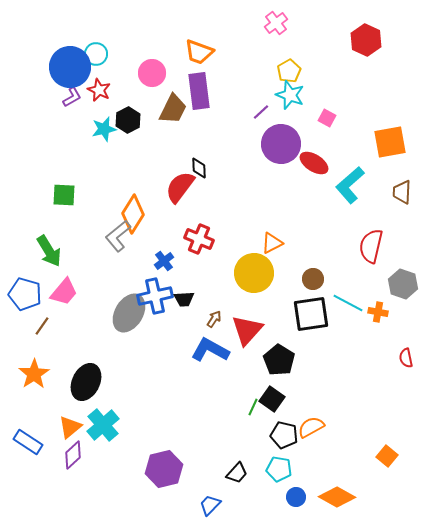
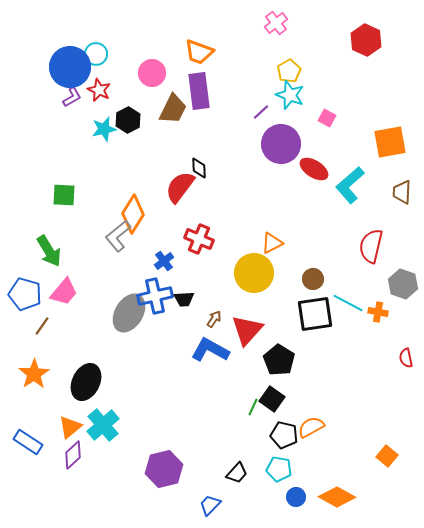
red ellipse at (314, 163): moved 6 px down
black square at (311, 314): moved 4 px right
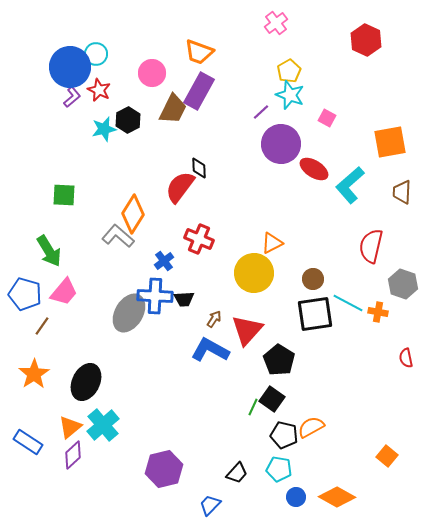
purple rectangle at (199, 91): rotated 36 degrees clockwise
purple L-shape at (72, 97): rotated 10 degrees counterclockwise
gray L-shape at (118, 236): rotated 80 degrees clockwise
blue cross at (155, 296): rotated 16 degrees clockwise
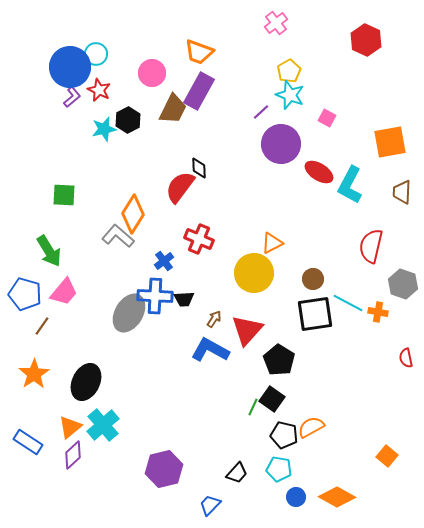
red ellipse at (314, 169): moved 5 px right, 3 px down
cyan L-shape at (350, 185): rotated 21 degrees counterclockwise
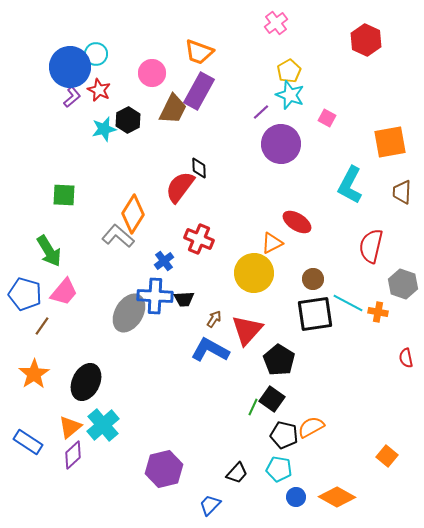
red ellipse at (319, 172): moved 22 px left, 50 px down
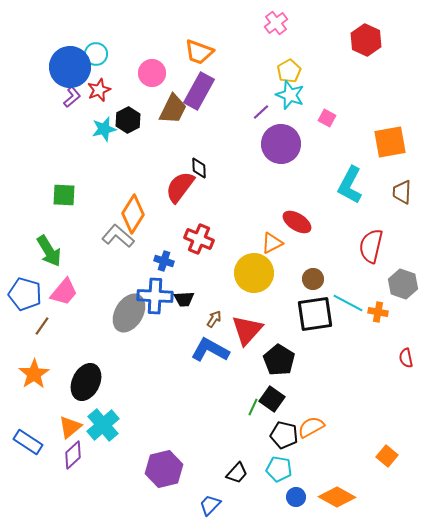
red star at (99, 90): rotated 25 degrees clockwise
blue cross at (164, 261): rotated 36 degrees counterclockwise
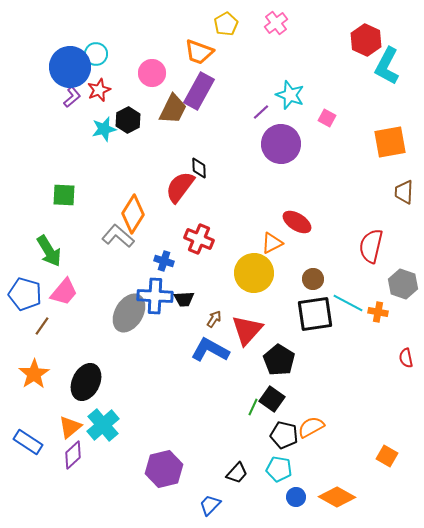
yellow pentagon at (289, 71): moved 63 px left, 47 px up
cyan L-shape at (350, 185): moved 37 px right, 119 px up
brown trapezoid at (402, 192): moved 2 px right
orange square at (387, 456): rotated 10 degrees counterclockwise
